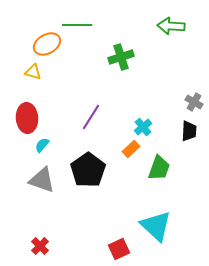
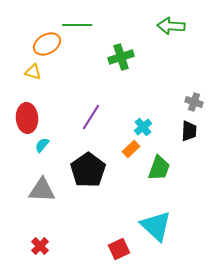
gray cross: rotated 12 degrees counterclockwise
gray triangle: moved 10 px down; rotated 16 degrees counterclockwise
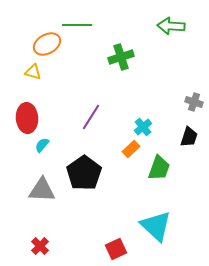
black trapezoid: moved 6 px down; rotated 15 degrees clockwise
black pentagon: moved 4 px left, 3 px down
red square: moved 3 px left
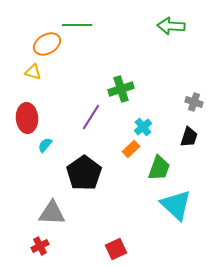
green cross: moved 32 px down
cyan semicircle: moved 3 px right
gray triangle: moved 10 px right, 23 px down
cyan triangle: moved 20 px right, 21 px up
red cross: rotated 18 degrees clockwise
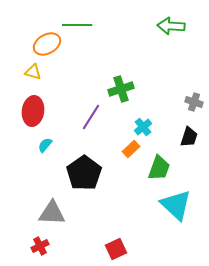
red ellipse: moved 6 px right, 7 px up; rotated 12 degrees clockwise
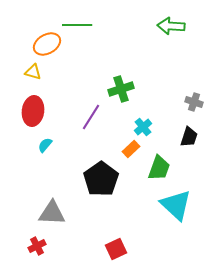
black pentagon: moved 17 px right, 6 px down
red cross: moved 3 px left
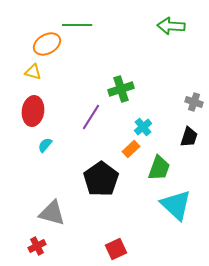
gray triangle: rotated 12 degrees clockwise
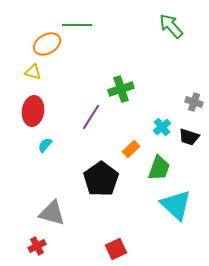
green arrow: rotated 44 degrees clockwise
cyan cross: moved 19 px right
black trapezoid: rotated 90 degrees clockwise
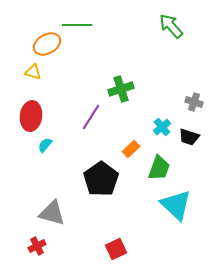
red ellipse: moved 2 px left, 5 px down
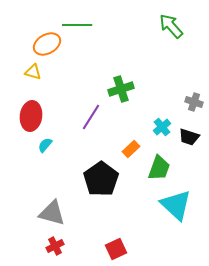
red cross: moved 18 px right
